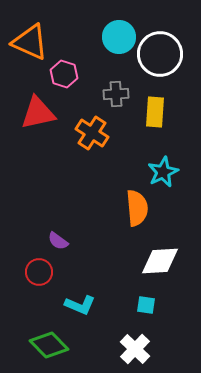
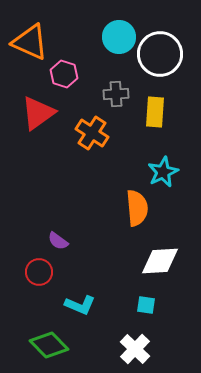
red triangle: rotated 24 degrees counterclockwise
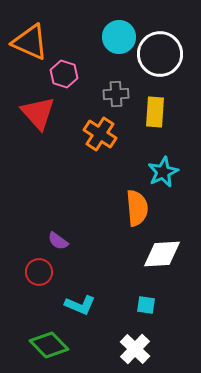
red triangle: rotated 36 degrees counterclockwise
orange cross: moved 8 px right, 1 px down
white diamond: moved 2 px right, 7 px up
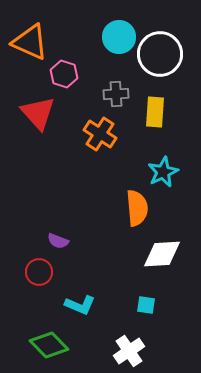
purple semicircle: rotated 15 degrees counterclockwise
white cross: moved 6 px left, 2 px down; rotated 12 degrees clockwise
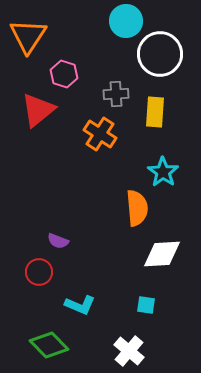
cyan circle: moved 7 px right, 16 px up
orange triangle: moved 2 px left, 6 px up; rotated 39 degrees clockwise
red triangle: moved 3 px up; rotated 33 degrees clockwise
cyan star: rotated 12 degrees counterclockwise
white cross: rotated 16 degrees counterclockwise
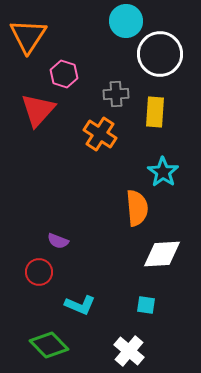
red triangle: rotated 9 degrees counterclockwise
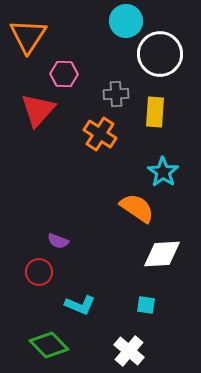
pink hexagon: rotated 16 degrees counterclockwise
orange semicircle: rotated 51 degrees counterclockwise
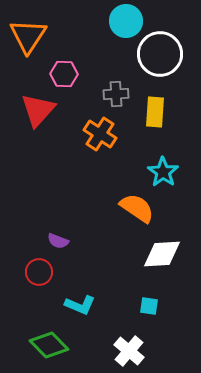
cyan square: moved 3 px right, 1 px down
